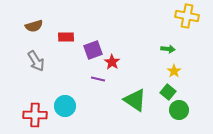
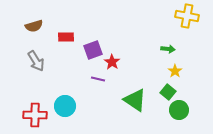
yellow star: moved 1 px right
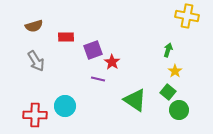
green arrow: moved 1 px down; rotated 80 degrees counterclockwise
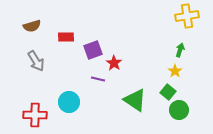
yellow cross: rotated 20 degrees counterclockwise
brown semicircle: moved 2 px left
green arrow: moved 12 px right
red star: moved 2 px right, 1 px down
cyan circle: moved 4 px right, 4 px up
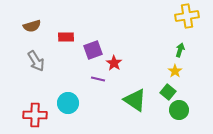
cyan circle: moved 1 px left, 1 px down
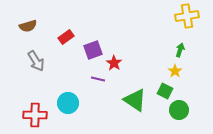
brown semicircle: moved 4 px left
red rectangle: rotated 35 degrees counterclockwise
green square: moved 3 px left, 1 px up; rotated 14 degrees counterclockwise
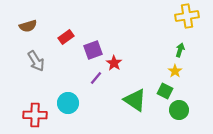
purple line: moved 2 px left, 1 px up; rotated 64 degrees counterclockwise
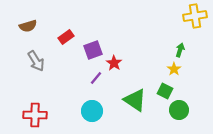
yellow cross: moved 8 px right
yellow star: moved 1 px left, 2 px up
cyan circle: moved 24 px right, 8 px down
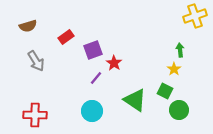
yellow cross: rotated 10 degrees counterclockwise
green arrow: rotated 24 degrees counterclockwise
